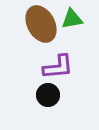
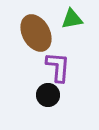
brown ellipse: moved 5 px left, 9 px down
purple L-shape: rotated 80 degrees counterclockwise
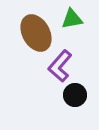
purple L-shape: moved 2 px right, 1 px up; rotated 144 degrees counterclockwise
black circle: moved 27 px right
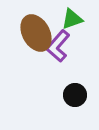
green triangle: rotated 10 degrees counterclockwise
purple L-shape: moved 2 px left, 20 px up
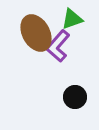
black circle: moved 2 px down
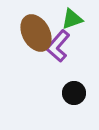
black circle: moved 1 px left, 4 px up
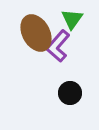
green triangle: rotated 35 degrees counterclockwise
black circle: moved 4 px left
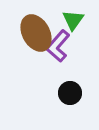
green triangle: moved 1 px right, 1 px down
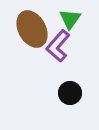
green triangle: moved 3 px left, 1 px up
brown ellipse: moved 4 px left, 4 px up
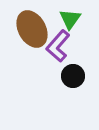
black circle: moved 3 px right, 17 px up
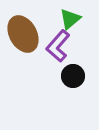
green triangle: rotated 15 degrees clockwise
brown ellipse: moved 9 px left, 5 px down
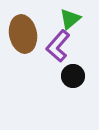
brown ellipse: rotated 18 degrees clockwise
